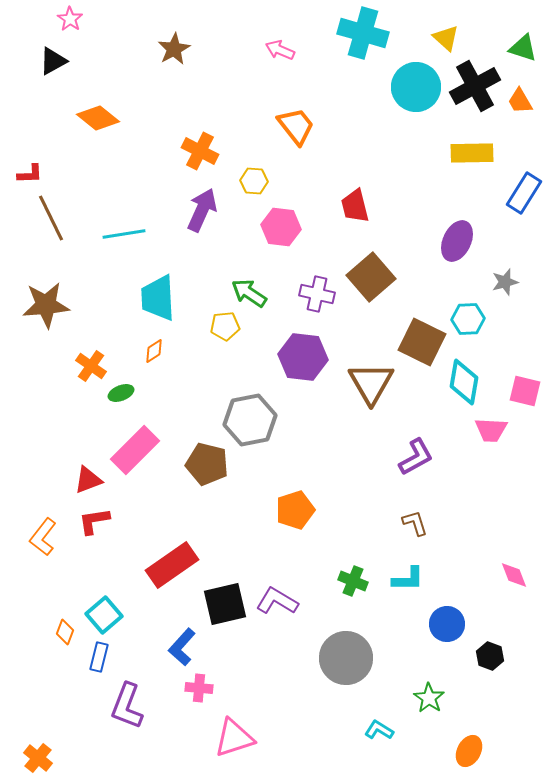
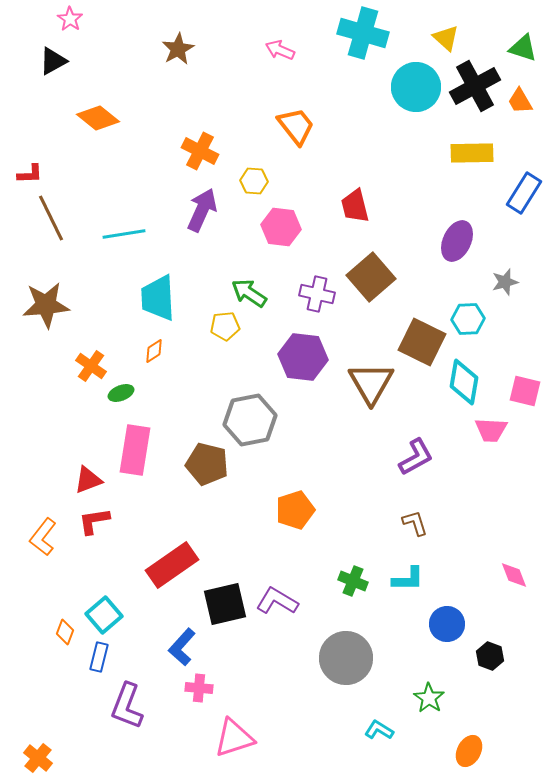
brown star at (174, 49): moved 4 px right
pink rectangle at (135, 450): rotated 36 degrees counterclockwise
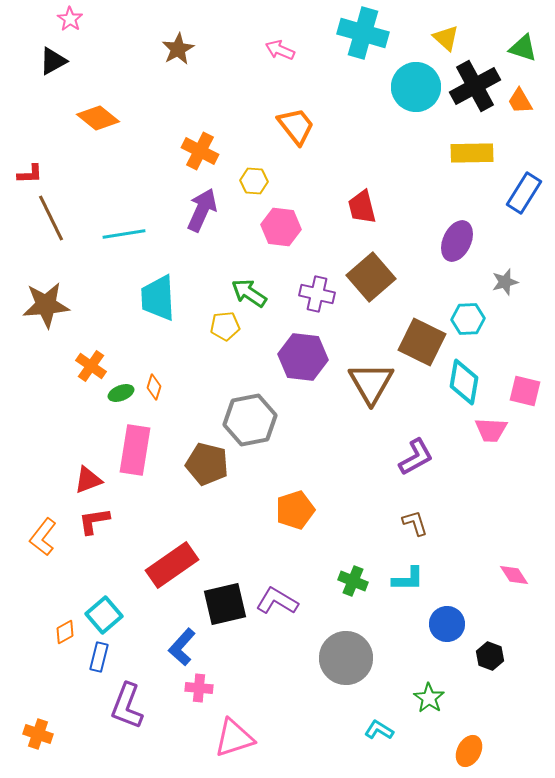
red trapezoid at (355, 206): moved 7 px right, 1 px down
orange diamond at (154, 351): moved 36 px down; rotated 40 degrees counterclockwise
pink diamond at (514, 575): rotated 12 degrees counterclockwise
orange diamond at (65, 632): rotated 40 degrees clockwise
orange cross at (38, 758): moved 24 px up; rotated 20 degrees counterclockwise
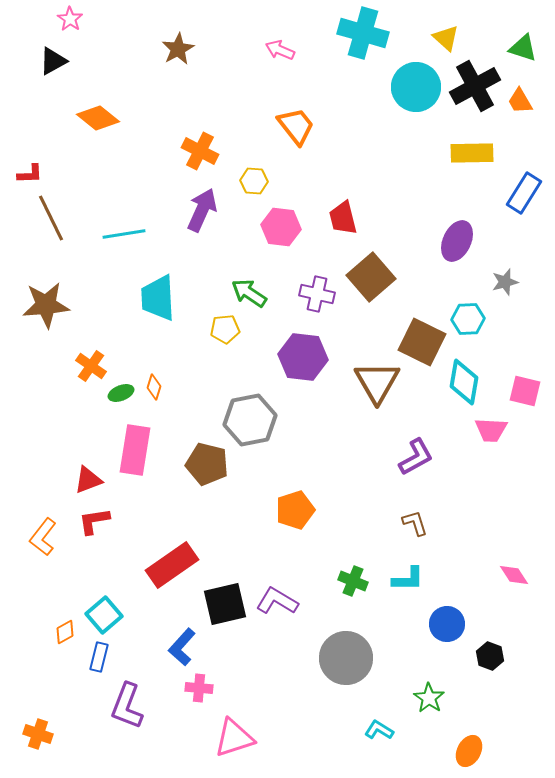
red trapezoid at (362, 207): moved 19 px left, 11 px down
yellow pentagon at (225, 326): moved 3 px down
brown triangle at (371, 383): moved 6 px right, 1 px up
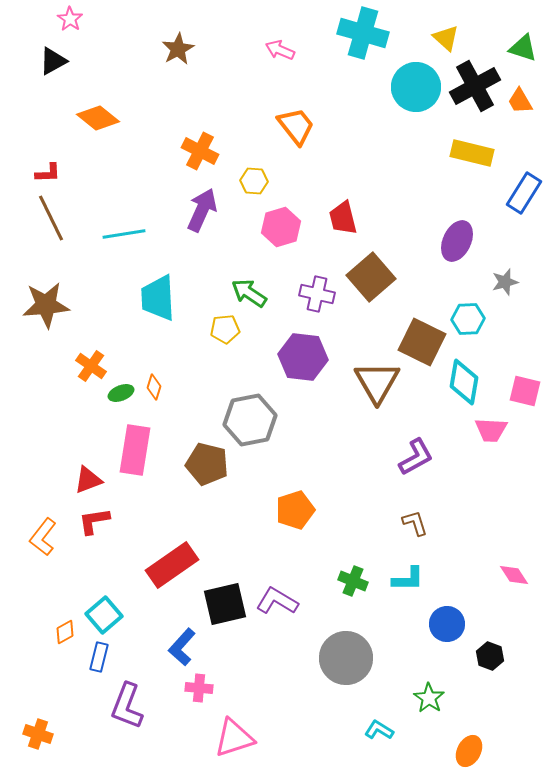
yellow rectangle at (472, 153): rotated 15 degrees clockwise
red L-shape at (30, 174): moved 18 px right, 1 px up
pink hexagon at (281, 227): rotated 24 degrees counterclockwise
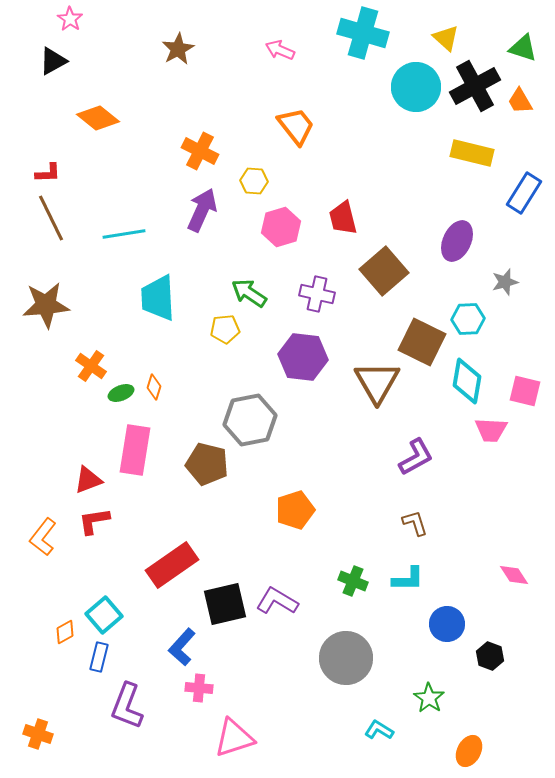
brown square at (371, 277): moved 13 px right, 6 px up
cyan diamond at (464, 382): moved 3 px right, 1 px up
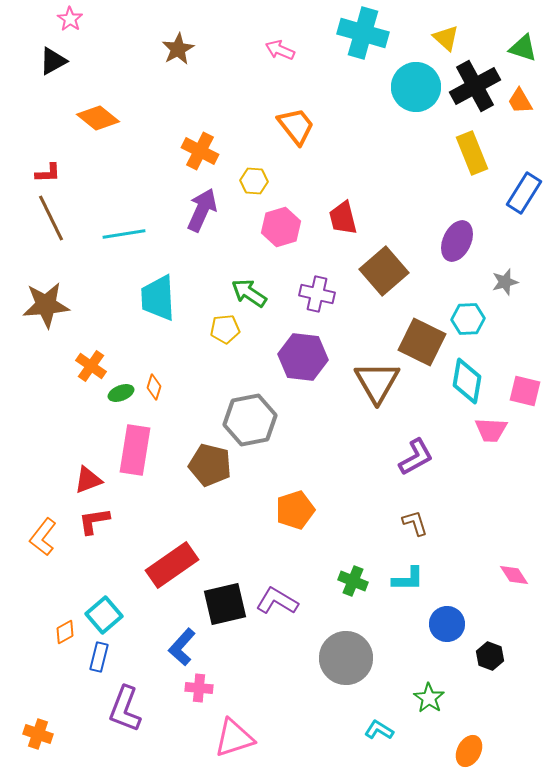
yellow rectangle at (472, 153): rotated 54 degrees clockwise
brown pentagon at (207, 464): moved 3 px right, 1 px down
purple L-shape at (127, 706): moved 2 px left, 3 px down
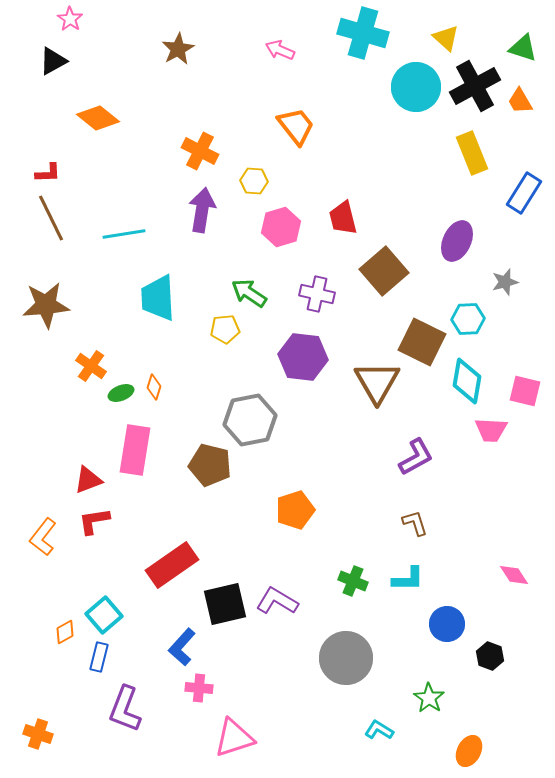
purple arrow at (202, 210): rotated 15 degrees counterclockwise
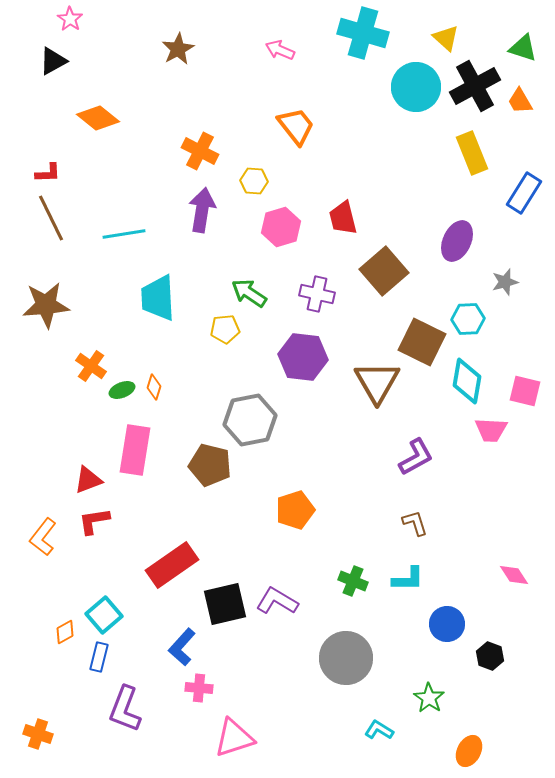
green ellipse at (121, 393): moved 1 px right, 3 px up
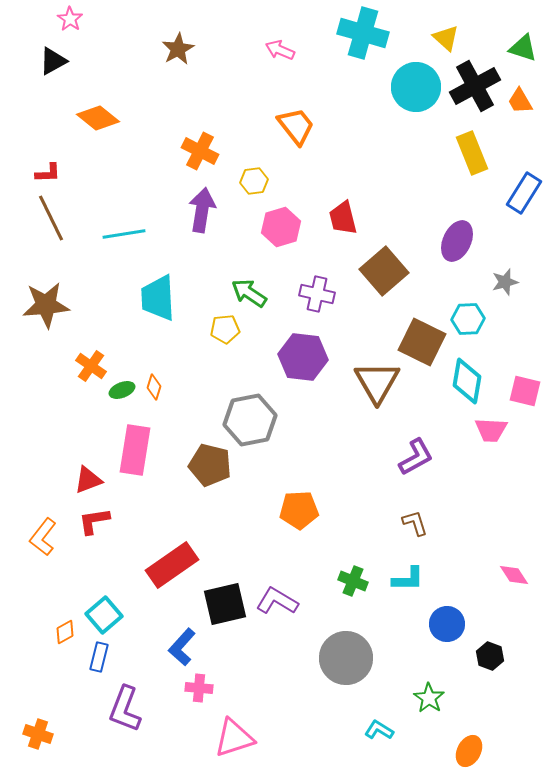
yellow hexagon at (254, 181): rotated 12 degrees counterclockwise
orange pentagon at (295, 510): moved 4 px right; rotated 15 degrees clockwise
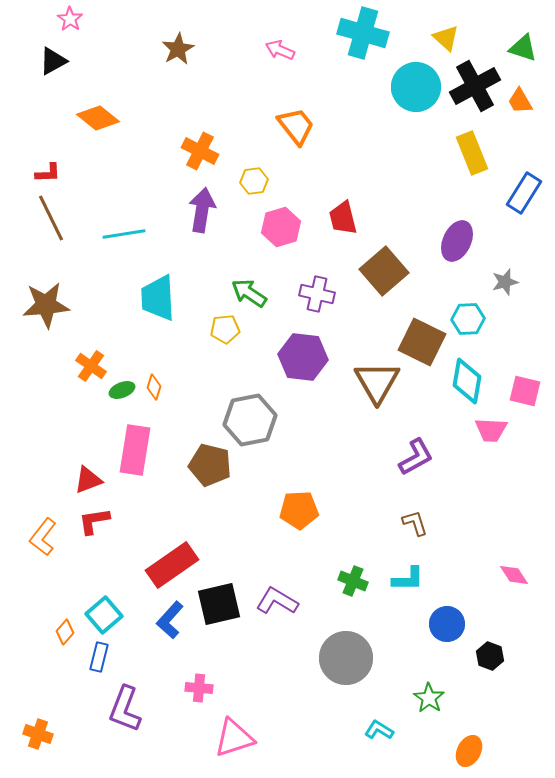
black square at (225, 604): moved 6 px left
orange diamond at (65, 632): rotated 20 degrees counterclockwise
blue L-shape at (182, 647): moved 12 px left, 27 px up
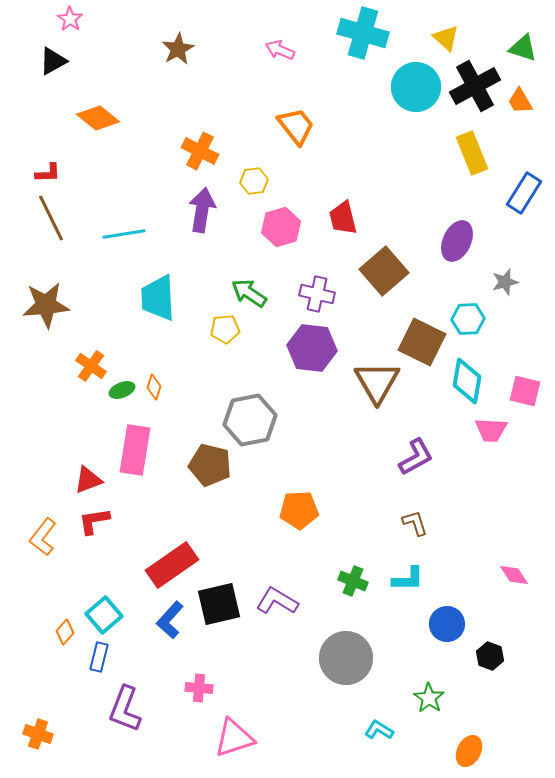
purple hexagon at (303, 357): moved 9 px right, 9 px up
